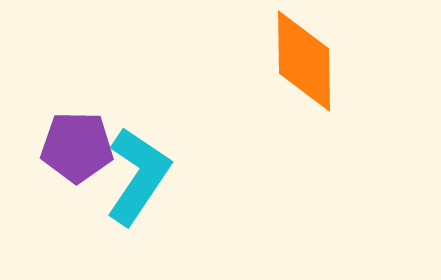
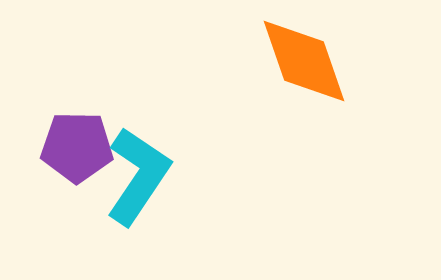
orange diamond: rotated 18 degrees counterclockwise
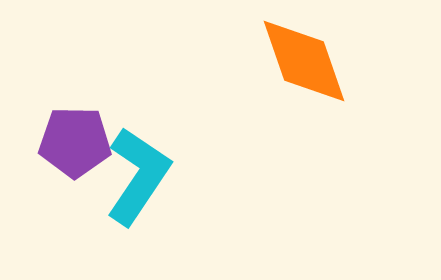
purple pentagon: moved 2 px left, 5 px up
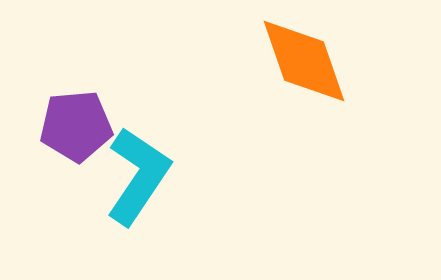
purple pentagon: moved 1 px right, 16 px up; rotated 6 degrees counterclockwise
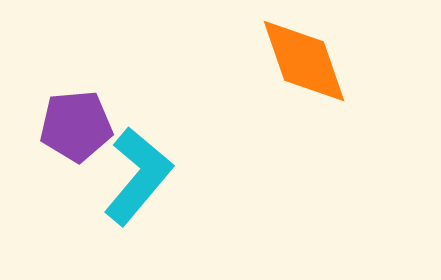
cyan L-shape: rotated 6 degrees clockwise
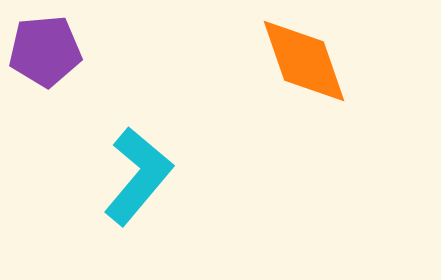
purple pentagon: moved 31 px left, 75 px up
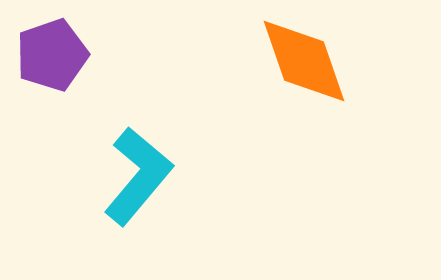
purple pentagon: moved 7 px right, 4 px down; rotated 14 degrees counterclockwise
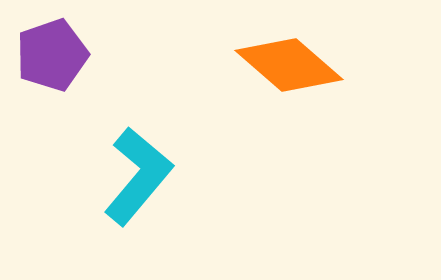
orange diamond: moved 15 px left, 4 px down; rotated 30 degrees counterclockwise
